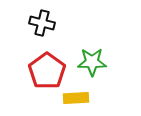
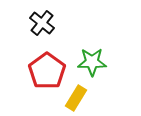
black cross: rotated 25 degrees clockwise
yellow rectangle: rotated 55 degrees counterclockwise
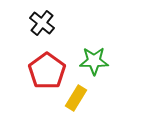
green star: moved 2 px right, 1 px up
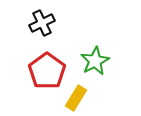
black cross: rotated 25 degrees clockwise
green star: moved 1 px right; rotated 28 degrees counterclockwise
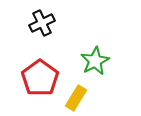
red pentagon: moved 7 px left, 7 px down
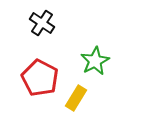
black cross: rotated 30 degrees counterclockwise
red pentagon: rotated 9 degrees counterclockwise
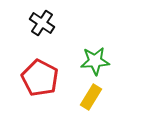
green star: rotated 24 degrees clockwise
yellow rectangle: moved 15 px right, 1 px up
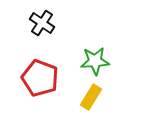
red pentagon: rotated 6 degrees counterclockwise
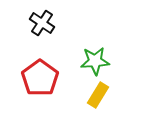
red pentagon: rotated 15 degrees clockwise
yellow rectangle: moved 7 px right, 2 px up
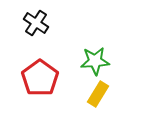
black cross: moved 6 px left
yellow rectangle: moved 1 px up
